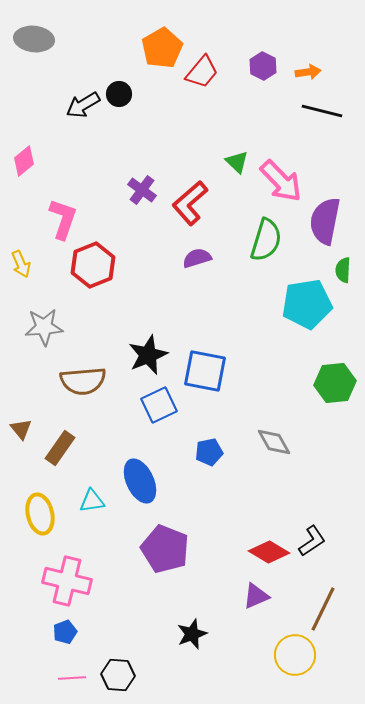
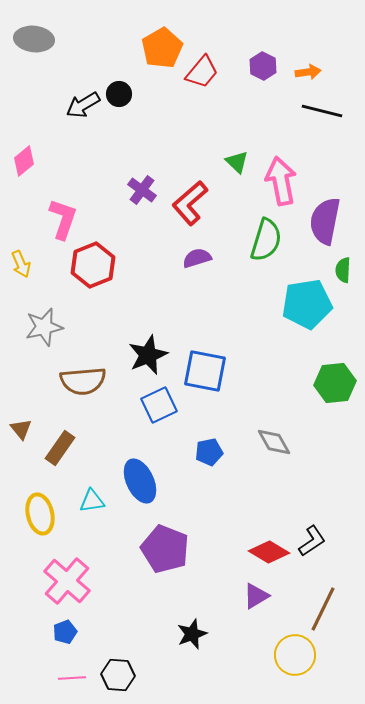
pink arrow at (281, 181): rotated 147 degrees counterclockwise
gray star at (44, 327): rotated 9 degrees counterclockwise
pink cross at (67, 581): rotated 27 degrees clockwise
purple triangle at (256, 596): rotated 8 degrees counterclockwise
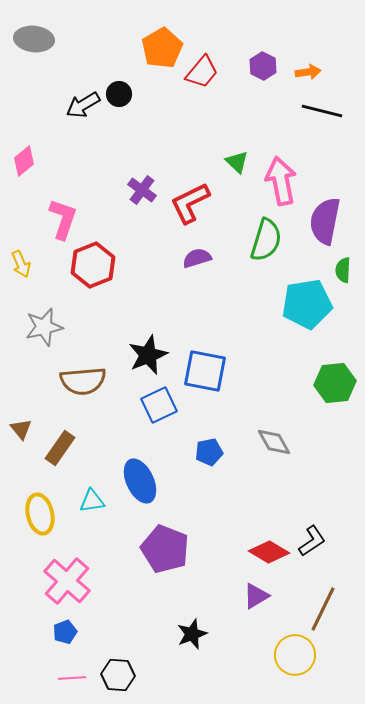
red L-shape at (190, 203): rotated 15 degrees clockwise
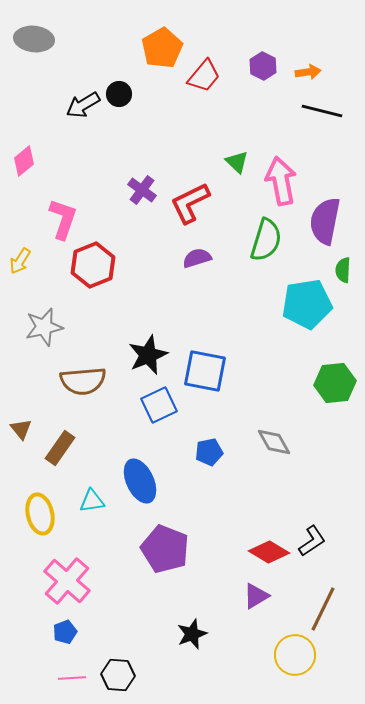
red trapezoid at (202, 72): moved 2 px right, 4 px down
yellow arrow at (21, 264): moved 1 px left, 3 px up; rotated 56 degrees clockwise
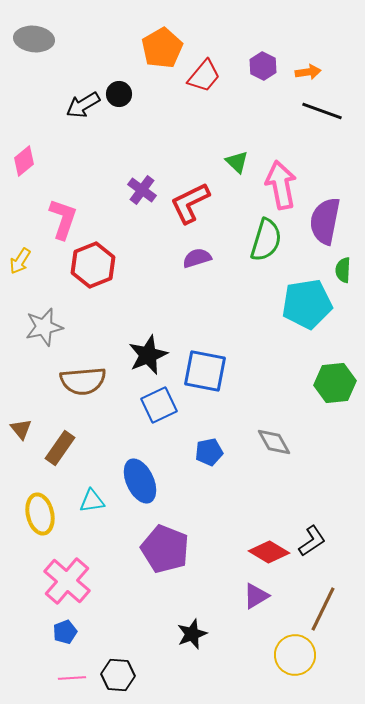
black line at (322, 111): rotated 6 degrees clockwise
pink arrow at (281, 181): moved 4 px down
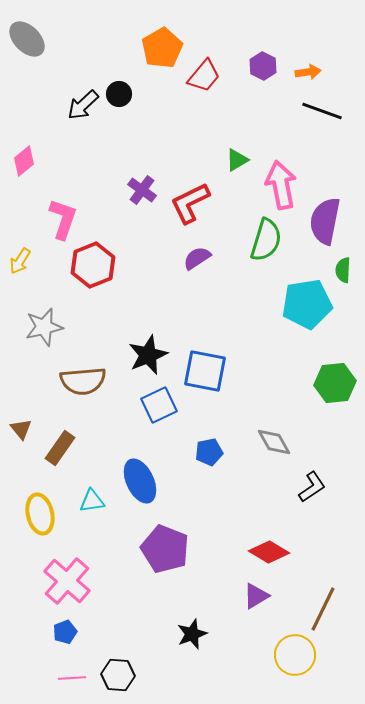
gray ellipse at (34, 39): moved 7 px left; rotated 39 degrees clockwise
black arrow at (83, 105): rotated 12 degrees counterclockwise
green triangle at (237, 162): moved 2 px up; rotated 45 degrees clockwise
purple semicircle at (197, 258): rotated 16 degrees counterclockwise
black L-shape at (312, 541): moved 54 px up
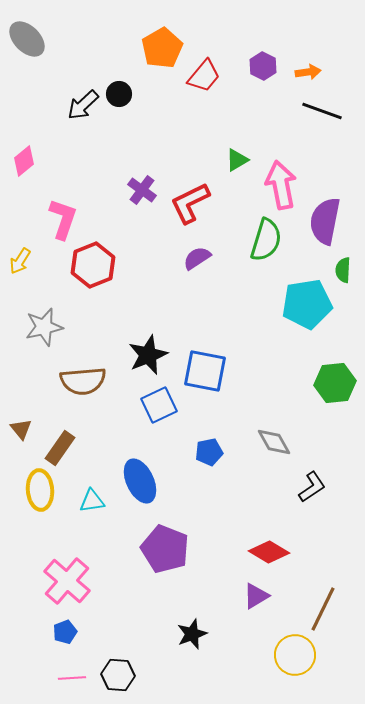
yellow ellipse at (40, 514): moved 24 px up; rotated 9 degrees clockwise
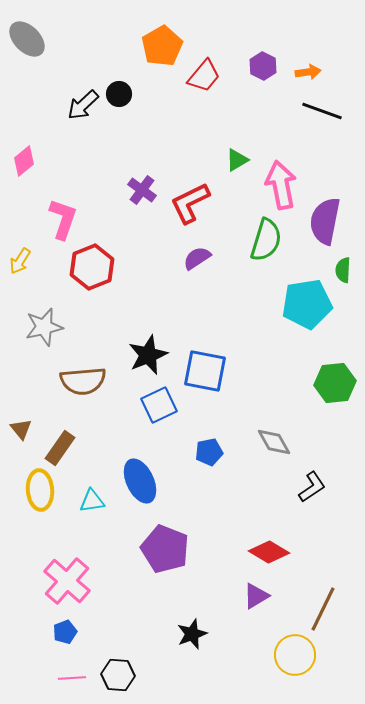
orange pentagon at (162, 48): moved 2 px up
red hexagon at (93, 265): moved 1 px left, 2 px down
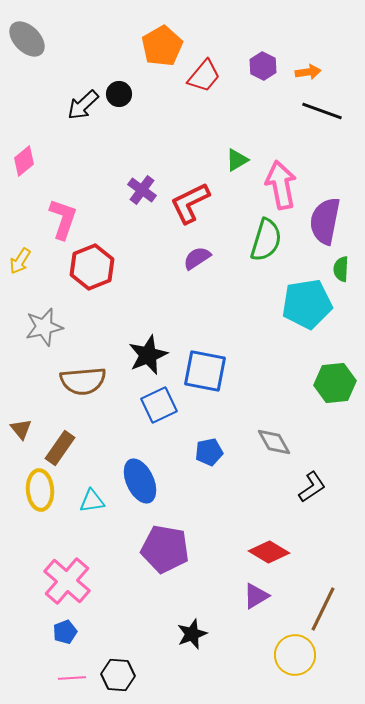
green semicircle at (343, 270): moved 2 px left, 1 px up
purple pentagon at (165, 549): rotated 12 degrees counterclockwise
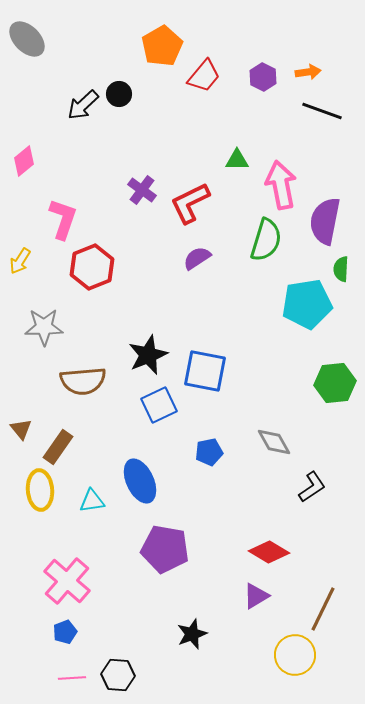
purple hexagon at (263, 66): moved 11 px down
green triangle at (237, 160): rotated 30 degrees clockwise
gray star at (44, 327): rotated 12 degrees clockwise
brown rectangle at (60, 448): moved 2 px left, 1 px up
